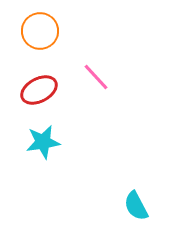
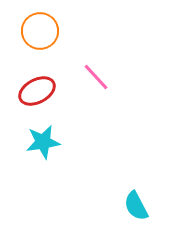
red ellipse: moved 2 px left, 1 px down
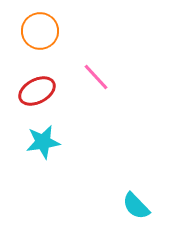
cyan semicircle: rotated 16 degrees counterclockwise
